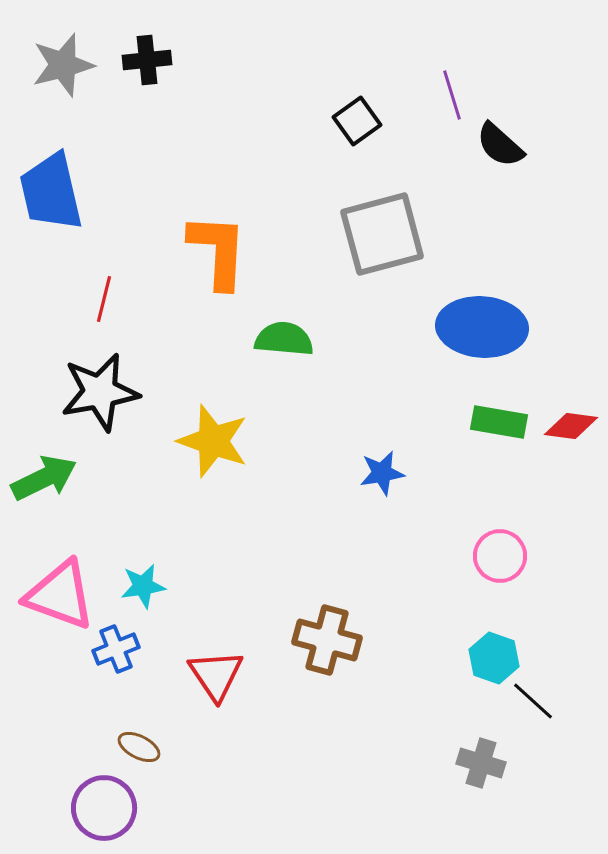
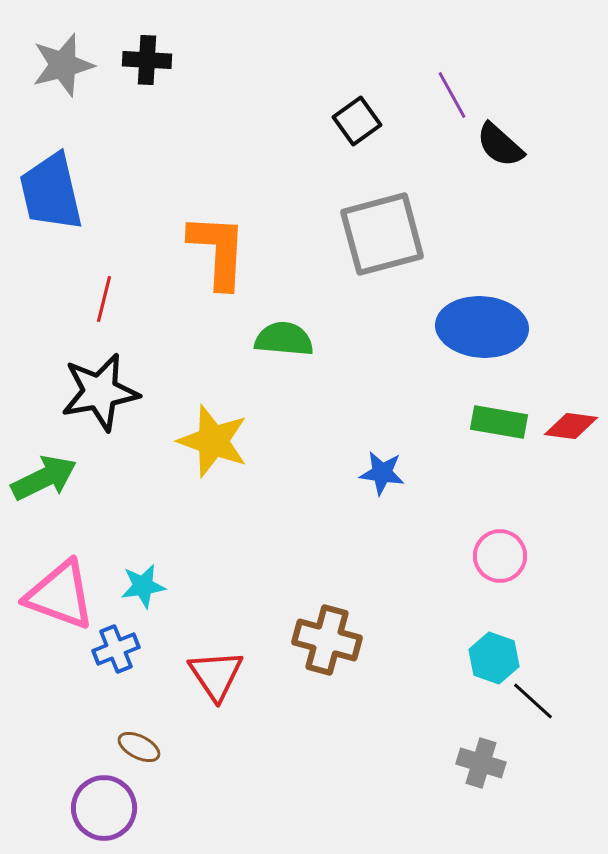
black cross: rotated 9 degrees clockwise
purple line: rotated 12 degrees counterclockwise
blue star: rotated 18 degrees clockwise
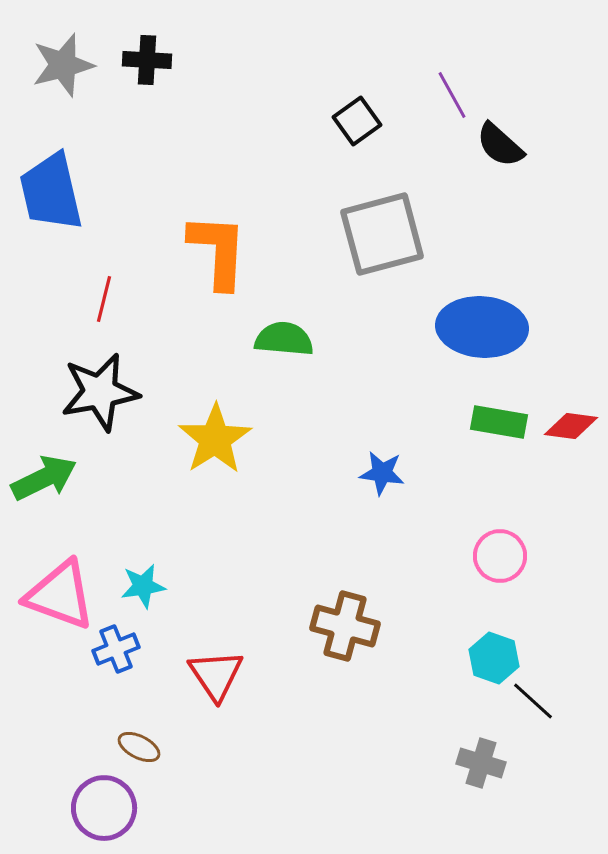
yellow star: moved 2 px right, 2 px up; rotated 20 degrees clockwise
brown cross: moved 18 px right, 14 px up
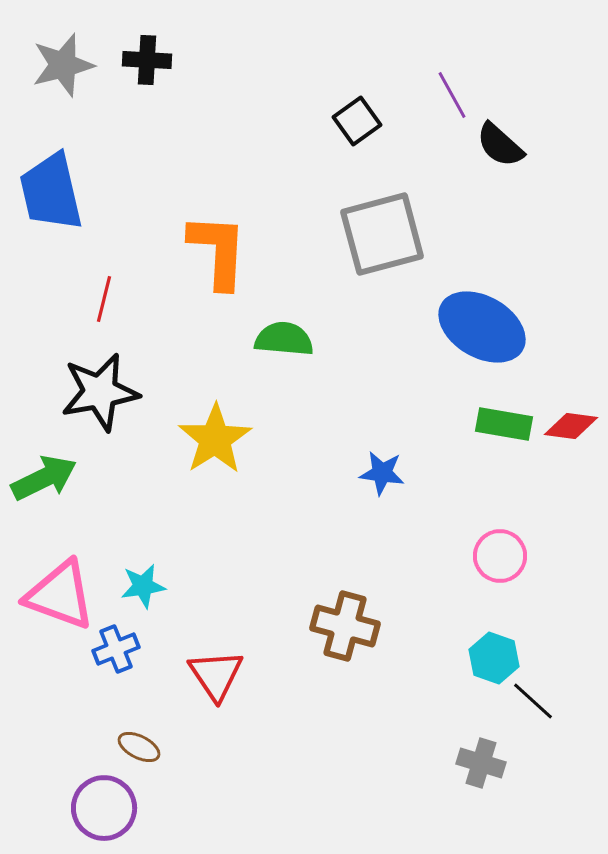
blue ellipse: rotated 26 degrees clockwise
green rectangle: moved 5 px right, 2 px down
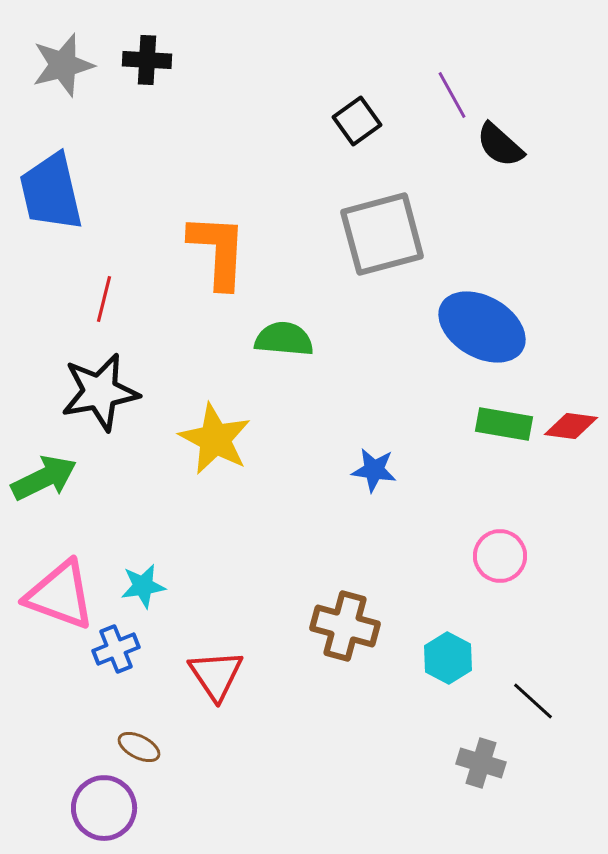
yellow star: rotated 12 degrees counterclockwise
blue star: moved 8 px left, 3 px up
cyan hexagon: moved 46 px left; rotated 9 degrees clockwise
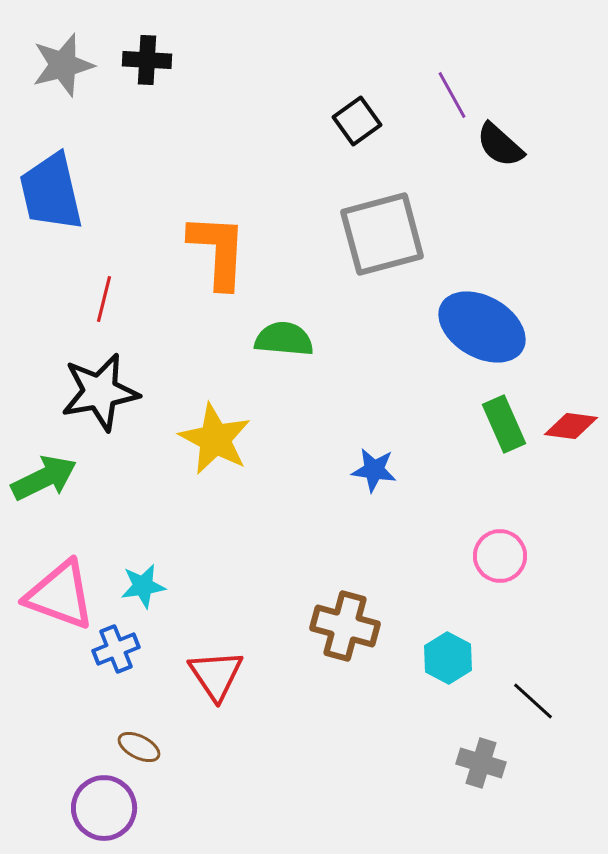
green rectangle: rotated 56 degrees clockwise
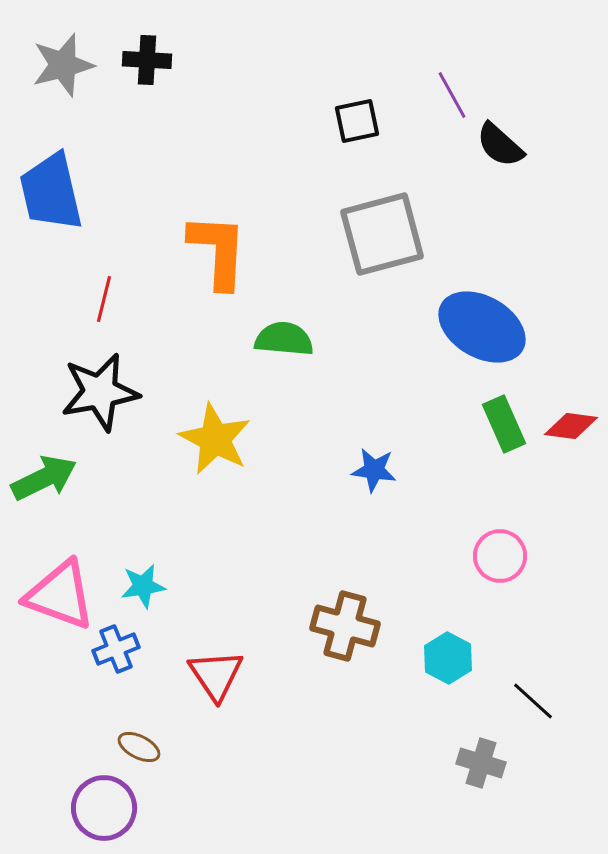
black square: rotated 24 degrees clockwise
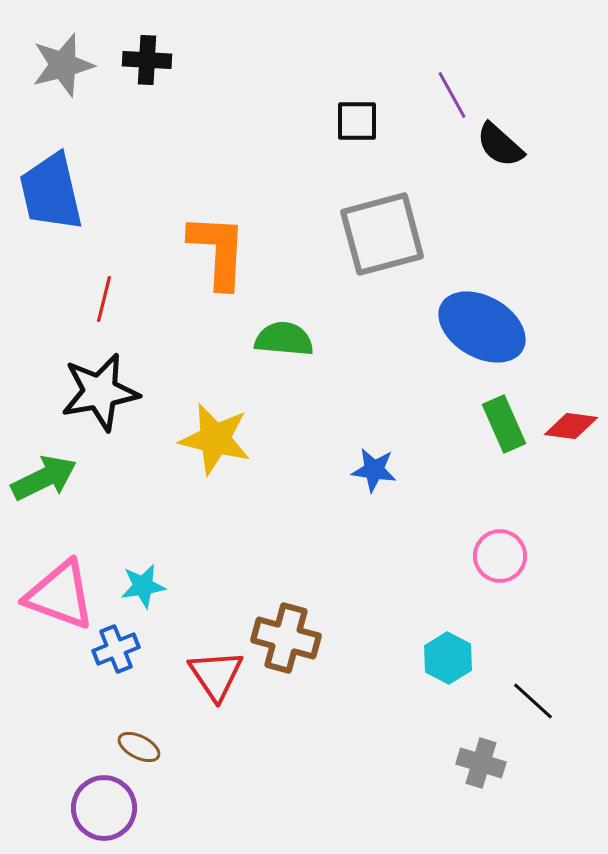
black square: rotated 12 degrees clockwise
yellow star: rotated 14 degrees counterclockwise
brown cross: moved 59 px left, 12 px down
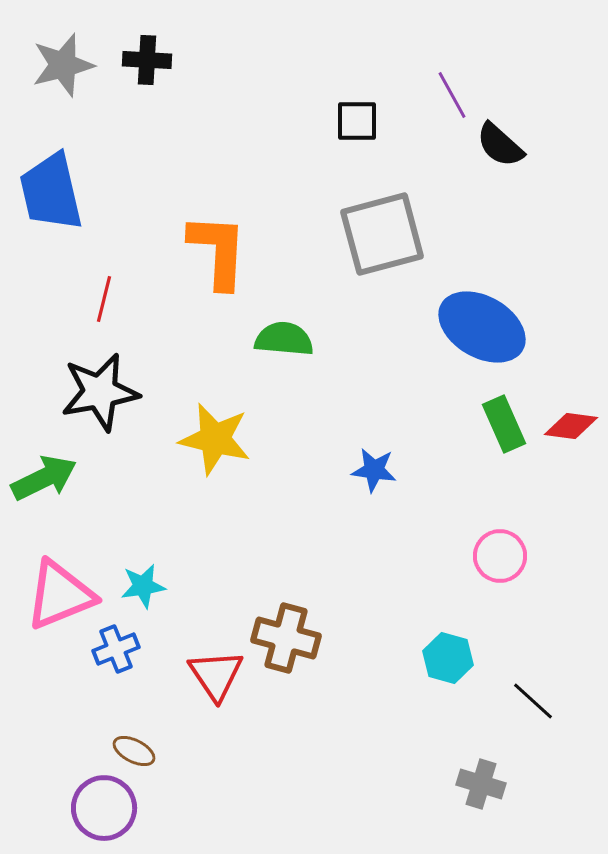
pink triangle: rotated 42 degrees counterclockwise
cyan hexagon: rotated 12 degrees counterclockwise
brown ellipse: moved 5 px left, 4 px down
gray cross: moved 21 px down
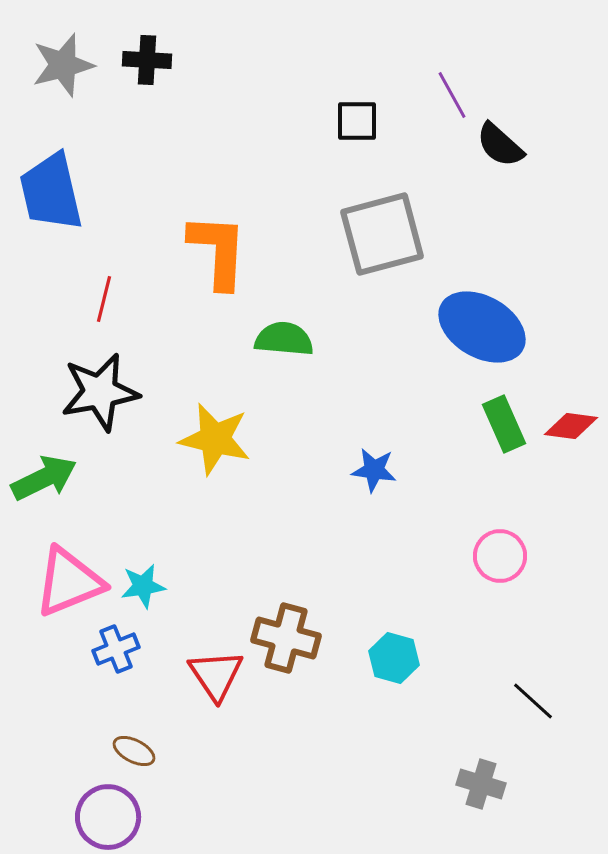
pink triangle: moved 9 px right, 13 px up
cyan hexagon: moved 54 px left
purple circle: moved 4 px right, 9 px down
